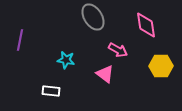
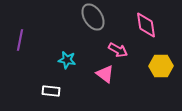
cyan star: moved 1 px right
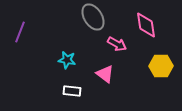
purple line: moved 8 px up; rotated 10 degrees clockwise
pink arrow: moved 1 px left, 6 px up
white rectangle: moved 21 px right
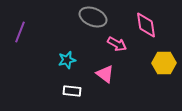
gray ellipse: rotated 36 degrees counterclockwise
cyan star: rotated 24 degrees counterclockwise
yellow hexagon: moved 3 px right, 3 px up
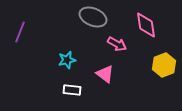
yellow hexagon: moved 2 px down; rotated 20 degrees counterclockwise
white rectangle: moved 1 px up
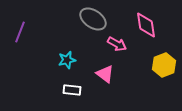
gray ellipse: moved 2 px down; rotated 12 degrees clockwise
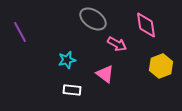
purple line: rotated 50 degrees counterclockwise
yellow hexagon: moved 3 px left, 1 px down
